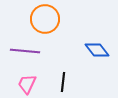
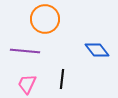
black line: moved 1 px left, 3 px up
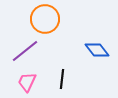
purple line: rotated 44 degrees counterclockwise
pink trapezoid: moved 2 px up
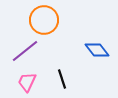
orange circle: moved 1 px left, 1 px down
black line: rotated 24 degrees counterclockwise
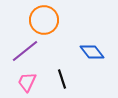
blue diamond: moved 5 px left, 2 px down
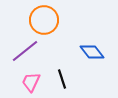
pink trapezoid: moved 4 px right
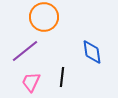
orange circle: moved 3 px up
blue diamond: rotated 30 degrees clockwise
black line: moved 2 px up; rotated 24 degrees clockwise
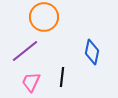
blue diamond: rotated 20 degrees clockwise
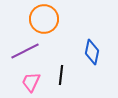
orange circle: moved 2 px down
purple line: rotated 12 degrees clockwise
black line: moved 1 px left, 2 px up
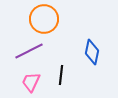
purple line: moved 4 px right
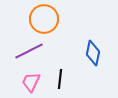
blue diamond: moved 1 px right, 1 px down
black line: moved 1 px left, 4 px down
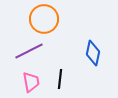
pink trapezoid: rotated 145 degrees clockwise
